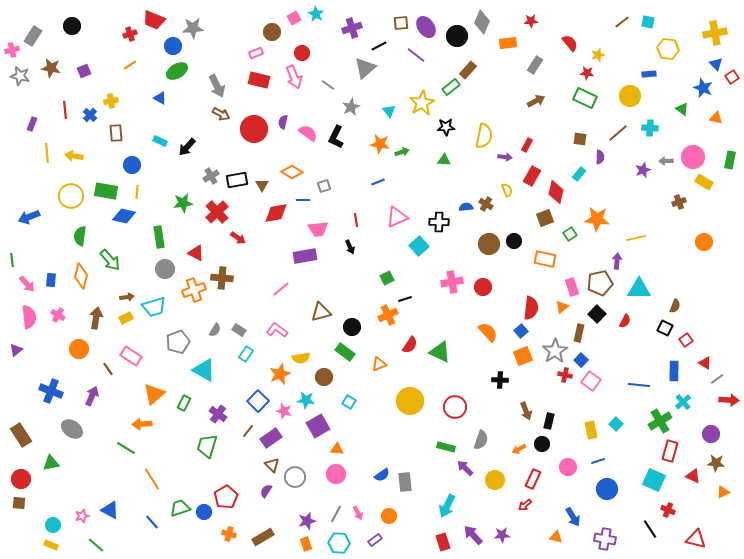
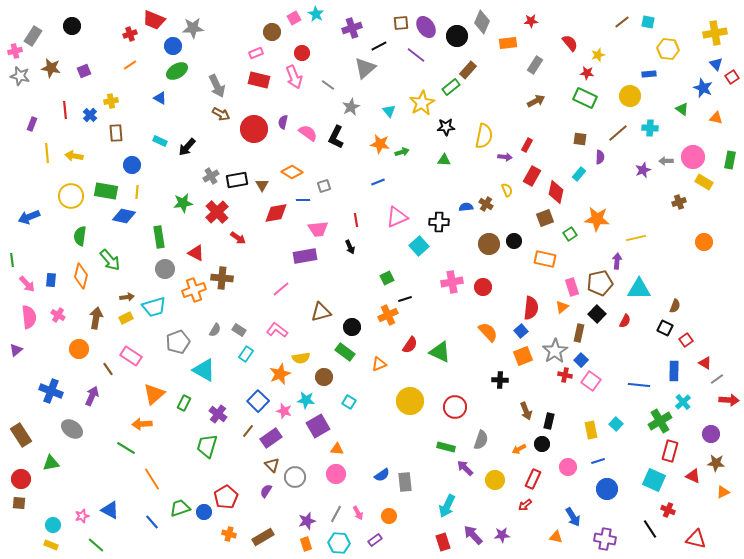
pink cross at (12, 50): moved 3 px right, 1 px down
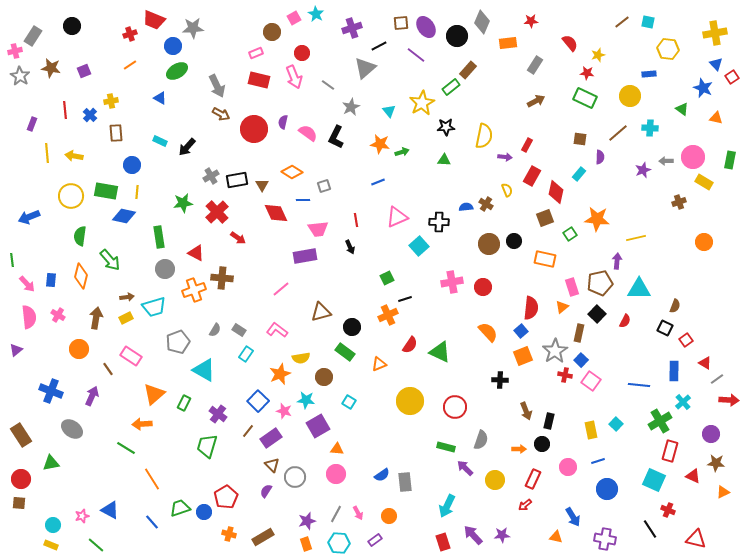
gray star at (20, 76): rotated 18 degrees clockwise
red diamond at (276, 213): rotated 75 degrees clockwise
orange arrow at (519, 449): rotated 152 degrees counterclockwise
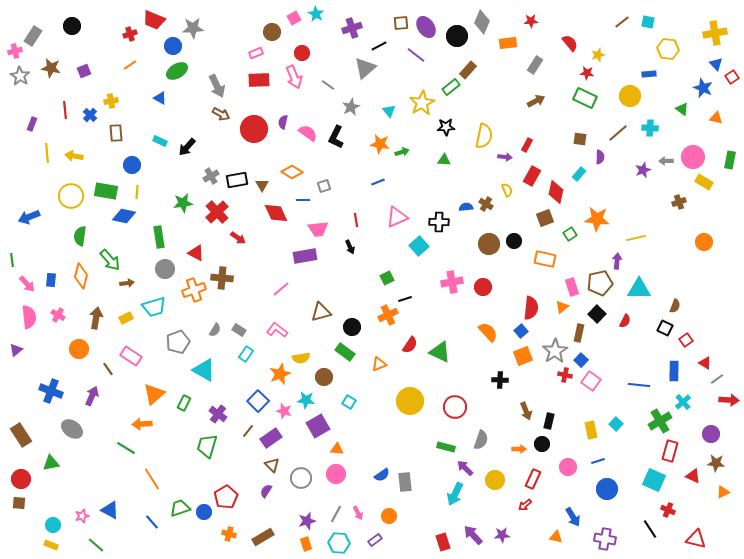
red rectangle at (259, 80): rotated 15 degrees counterclockwise
brown arrow at (127, 297): moved 14 px up
gray circle at (295, 477): moved 6 px right, 1 px down
cyan arrow at (447, 506): moved 8 px right, 12 px up
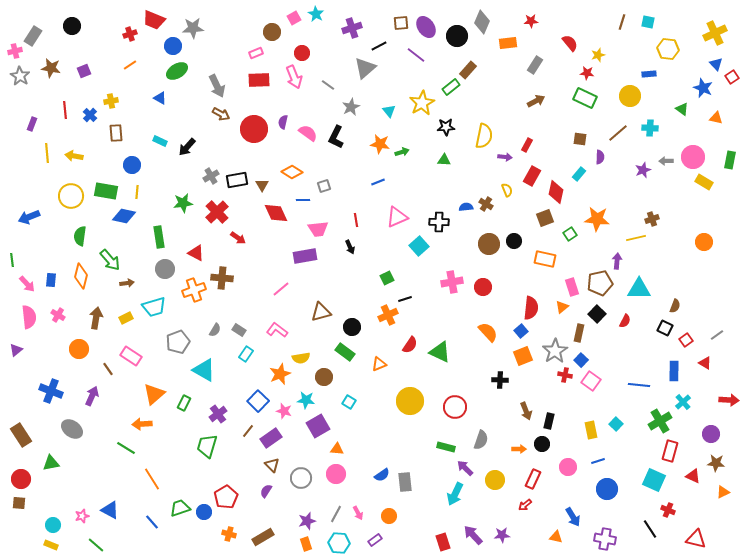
brown line at (622, 22): rotated 35 degrees counterclockwise
yellow cross at (715, 33): rotated 15 degrees counterclockwise
brown cross at (679, 202): moved 27 px left, 17 px down
gray line at (717, 379): moved 44 px up
purple cross at (218, 414): rotated 18 degrees clockwise
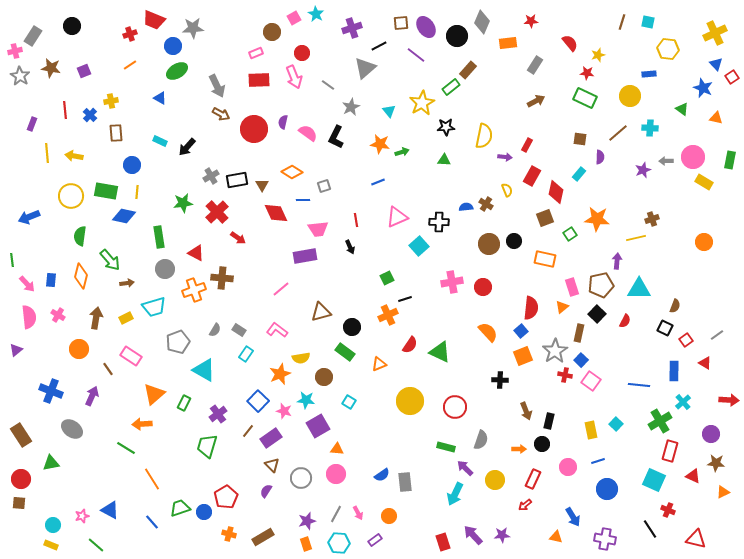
brown pentagon at (600, 283): moved 1 px right, 2 px down
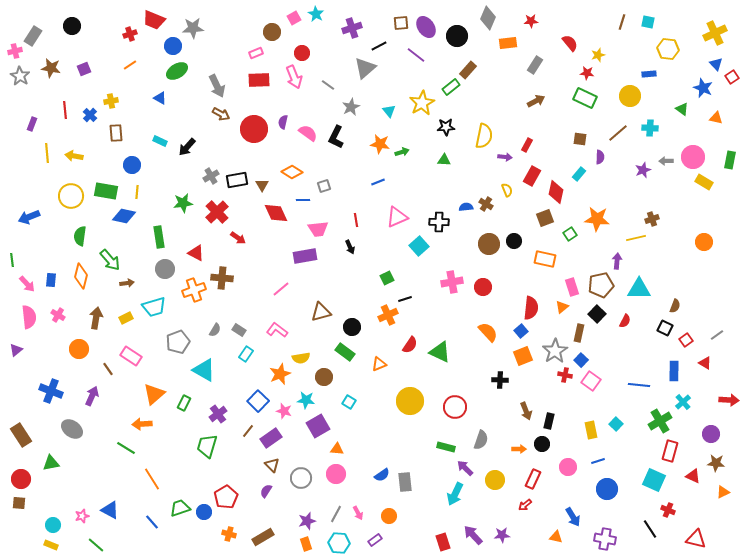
gray diamond at (482, 22): moved 6 px right, 4 px up
purple square at (84, 71): moved 2 px up
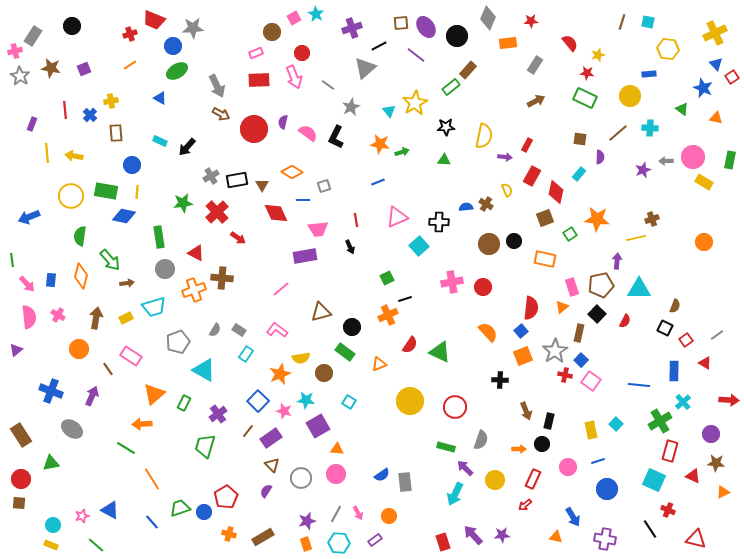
yellow star at (422, 103): moved 7 px left
brown circle at (324, 377): moved 4 px up
green trapezoid at (207, 446): moved 2 px left
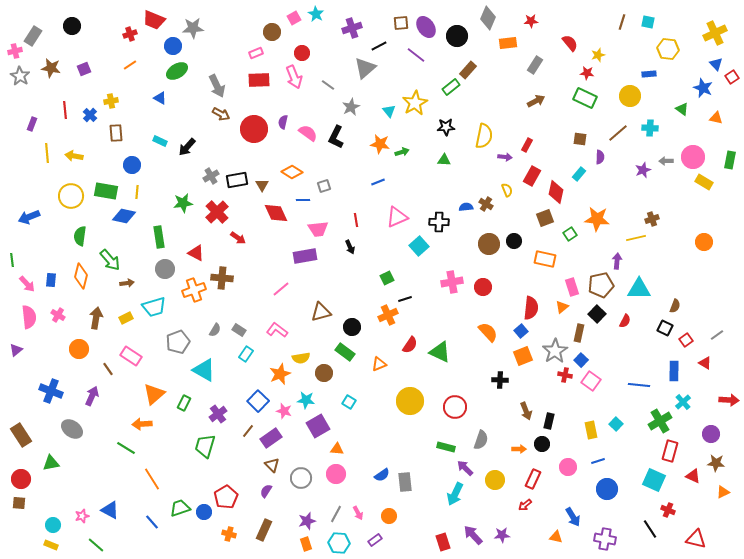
brown rectangle at (263, 537): moved 1 px right, 7 px up; rotated 35 degrees counterclockwise
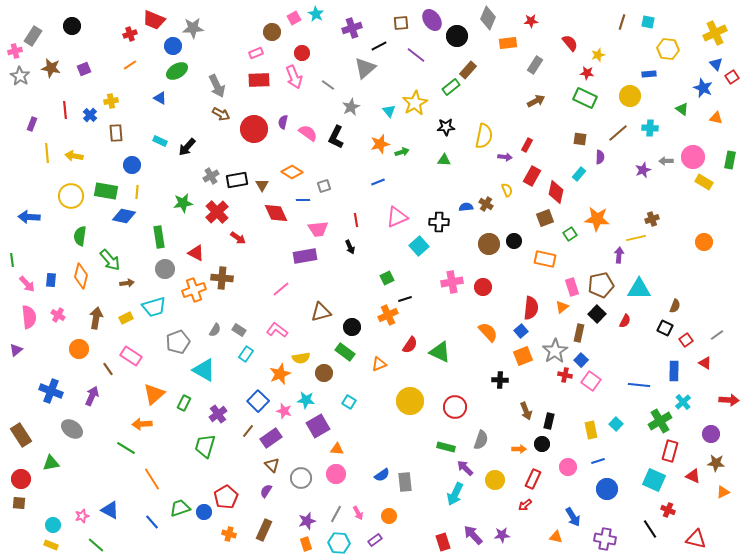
purple ellipse at (426, 27): moved 6 px right, 7 px up
orange star at (380, 144): rotated 24 degrees counterclockwise
blue arrow at (29, 217): rotated 25 degrees clockwise
purple arrow at (617, 261): moved 2 px right, 6 px up
